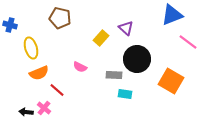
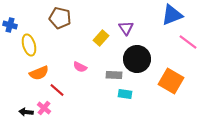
purple triangle: rotated 14 degrees clockwise
yellow ellipse: moved 2 px left, 3 px up
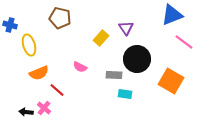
pink line: moved 4 px left
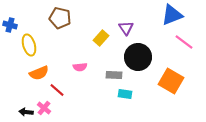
black circle: moved 1 px right, 2 px up
pink semicircle: rotated 32 degrees counterclockwise
